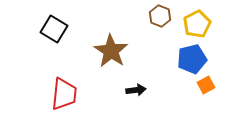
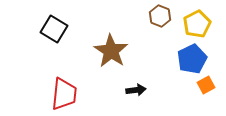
blue pentagon: rotated 12 degrees counterclockwise
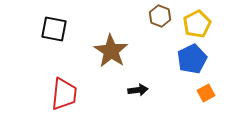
black square: rotated 20 degrees counterclockwise
orange square: moved 8 px down
black arrow: moved 2 px right
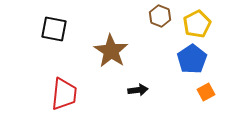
blue pentagon: rotated 8 degrees counterclockwise
orange square: moved 1 px up
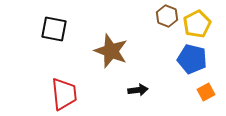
brown hexagon: moved 7 px right
brown star: rotated 12 degrees counterclockwise
blue pentagon: rotated 24 degrees counterclockwise
red trapezoid: rotated 12 degrees counterclockwise
